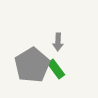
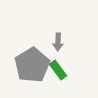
green rectangle: moved 2 px right, 1 px down
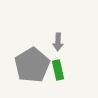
green rectangle: rotated 24 degrees clockwise
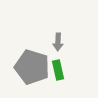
gray pentagon: moved 2 px down; rotated 24 degrees counterclockwise
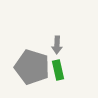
gray arrow: moved 1 px left, 3 px down
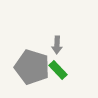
green rectangle: rotated 30 degrees counterclockwise
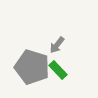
gray arrow: rotated 36 degrees clockwise
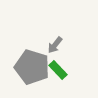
gray arrow: moved 2 px left
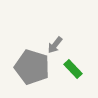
green rectangle: moved 15 px right, 1 px up
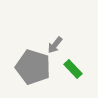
gray pentagon: moved 1 px right
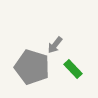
gray pentagon: moved 1 px left
